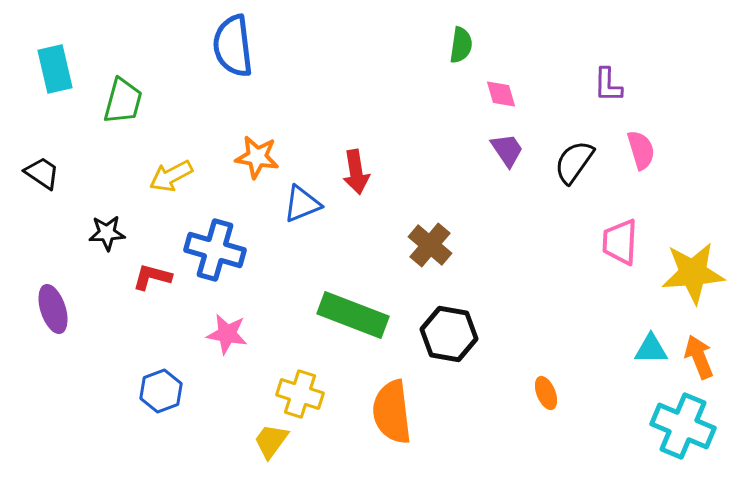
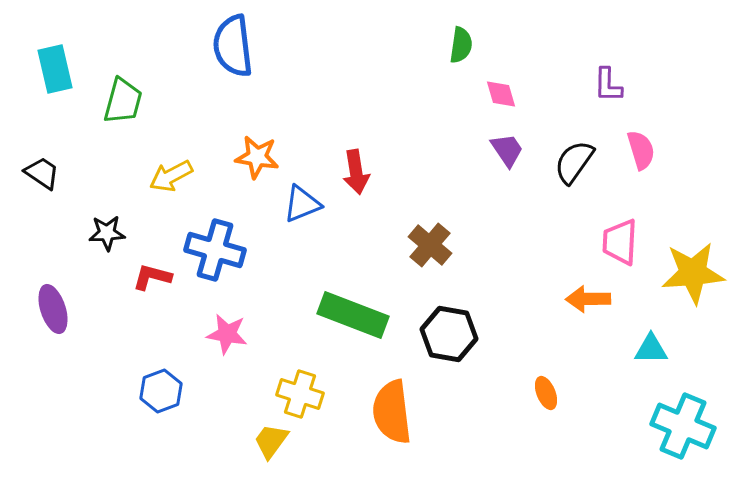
orange arrow: moved 111 px left, 58 px up; rotated 69 degrees counterclockwise
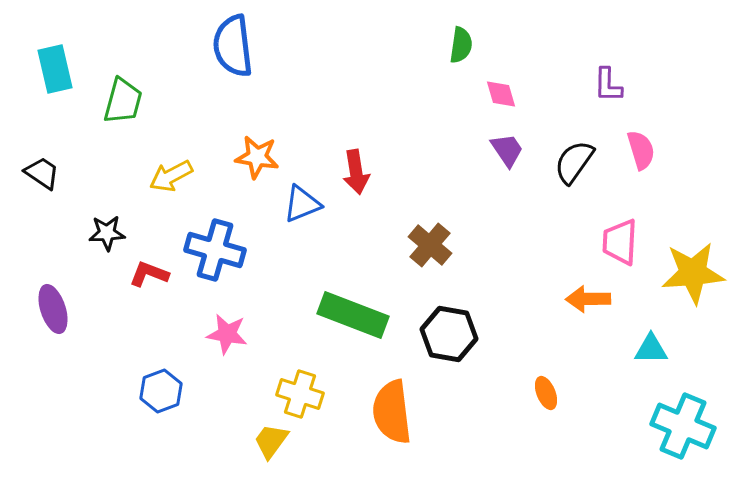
red L-shape: moved 3 px left, 3 px up; rotated 6 degrees clockwise
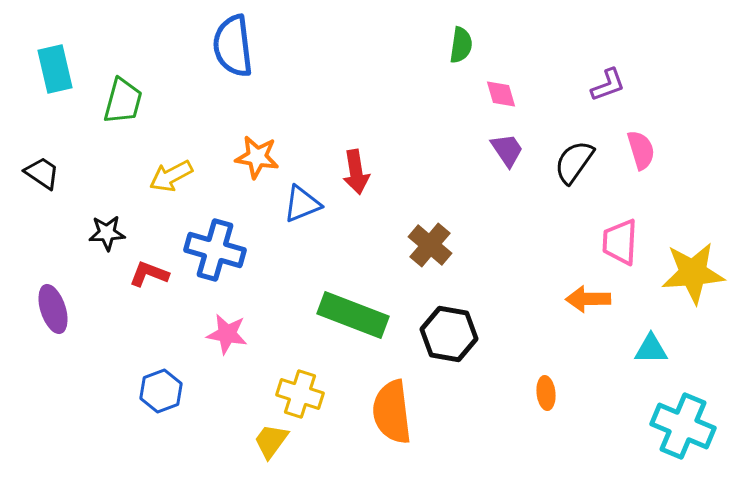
purple L-shape: rotated 111 degrees counterclockwise
orange ellipse: rotated 16 degrees clockwise
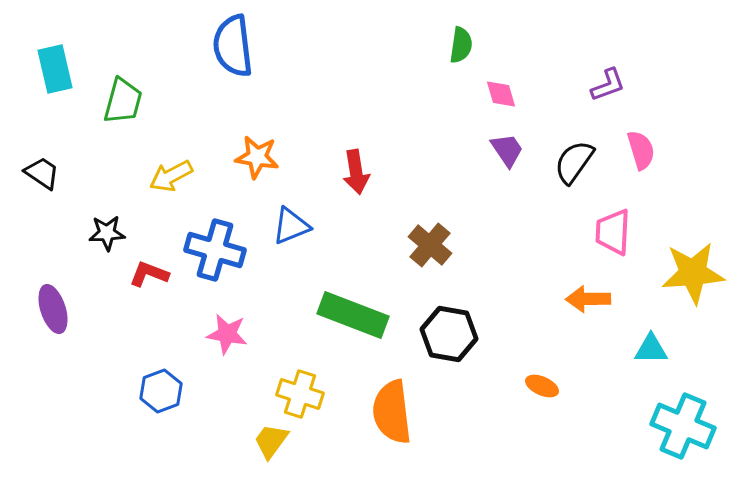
blue triangle: moved 11 px left, 22 px down
pink trapezoid: moved 7 px left, 10 px up
orange ellipse: moved 4 px left, 7 px up; rotated 60 degrees counterclockwise
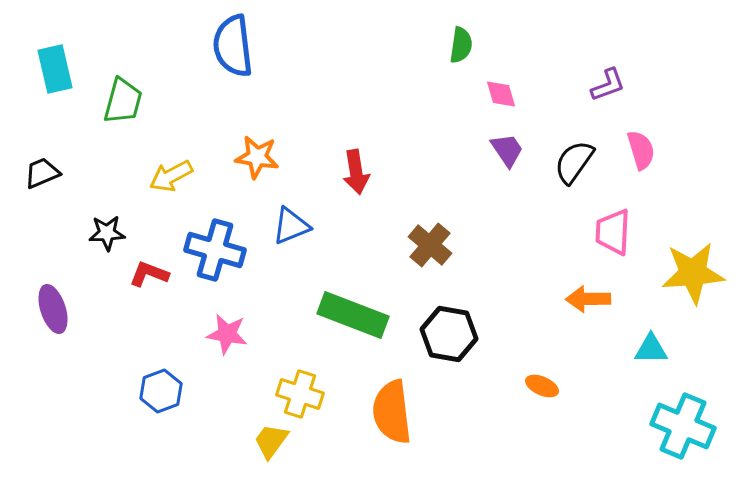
black trapezoid: rotated 57 degrees counterclockwise
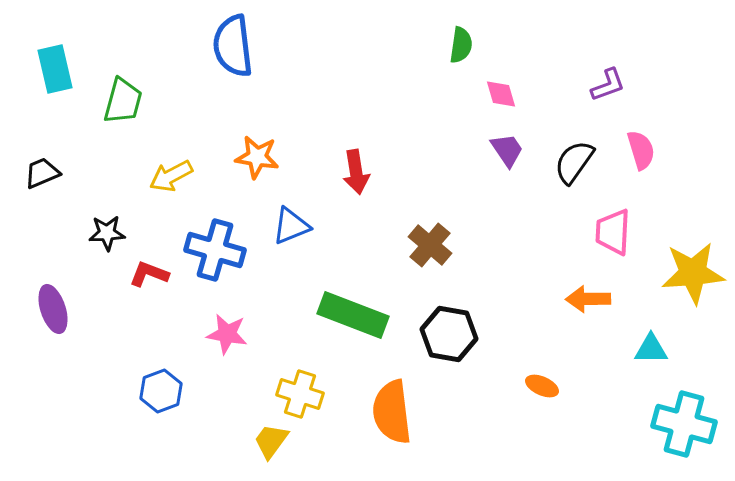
cyan cross: moved 1 px right, 2 px up; rotated 8 degrees counterclockwise
